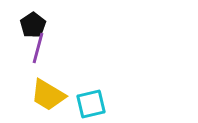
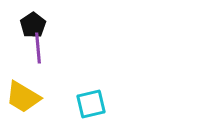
purple line: rotated 20 degrees counterclockwise
yellow trapezoid: moved 25 px left, 2 px down
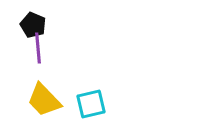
black pentagon: rotated 15 degrees counterclockwise
yellow trapezoid: moved 21 px right, 3 px down; rotated 15 degrees clockwise
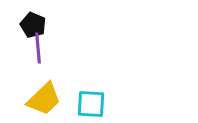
yellow trapezoid: moved 1 px up; rotated 90 degrees counterclockwise
cyan square: rotated 16 degrees clockwise
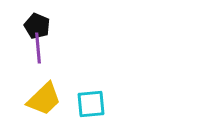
black pentagon: moved 4 px right, 1 px down
cyan square: rotated 8 degrees counterclockwise
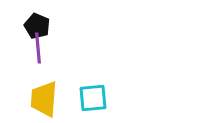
yellow trapezoid: rotated 138 degrees clockwise
cyan square: moved 2 px right, 6 px up
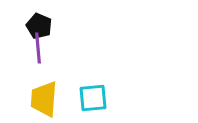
black pentagon: moved 2 px right
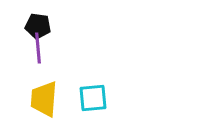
black pentagon: moved 1 px left; rotated 15 degrees counterclockwise
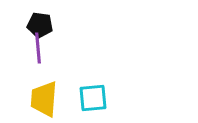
black pentagon: moved 2 px right, 1 px up
